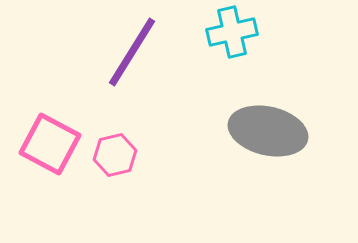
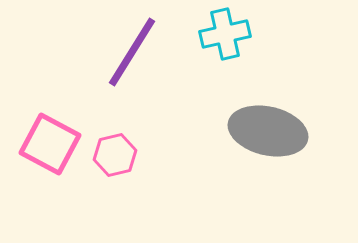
cyan cross: moved 7 px left, 2 px down
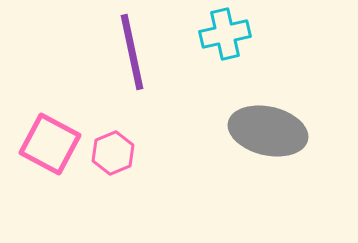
purple line: rotated 44 degrees counterclockwise
pink hexagon: moved 2 px left, 2 px up; rotated 9 degrees counterclockwise
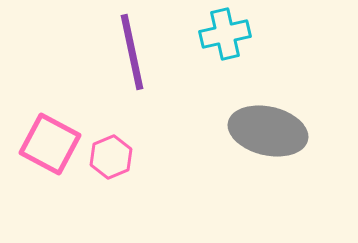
pink hexagon: moved 2 px left, 4 px down
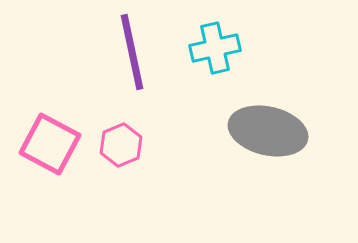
cyan cross: moved 10 px left, 14 px down
pink hexagon: moved 10 px right, 12 px up
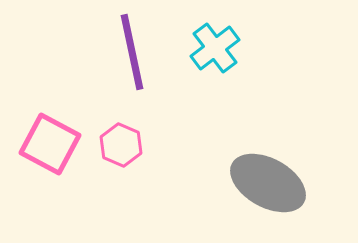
cyan cross: rotated 24 degrees counterclockwise
gray ellipse: moved 52 px down; rotated 16 degrees clockwise
pink hexagon: rotated 15 degrees counterclockwise
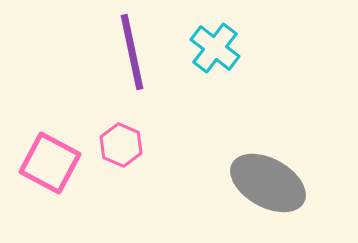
cyan cross: rotated 15 degrees counterclockwise
pink square: moved 19 px down
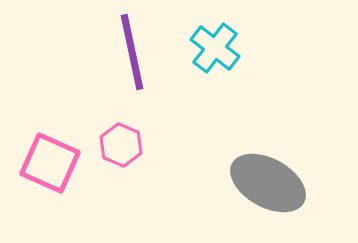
pink square: rotated 4 degrees counterclockwise
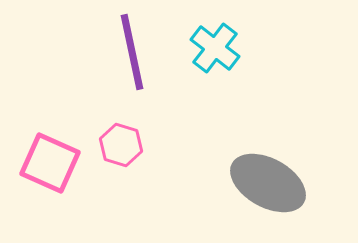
pink hexagon: rotated 6 degrees counterclockwise
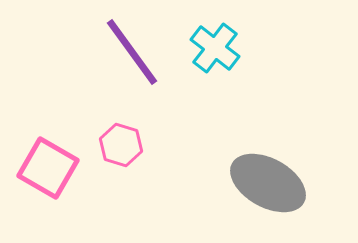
purple line: rotated 24 degrees counterclockwise
pink square: moved 2 px left, 5 px down; rotated 6 degrees clockwise
